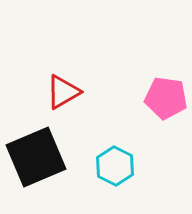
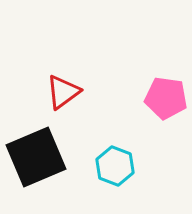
red triangle: rotated 6 degrees counterclockwise
cyan hexagon: rotated 6 degrees counterclockwise
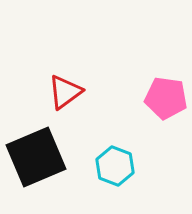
red triangle: moved 2 px right
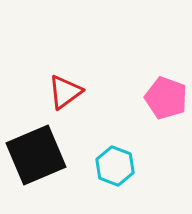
pink pentagon: rotated 12 degrees clockwise
black square: moved 2 px up
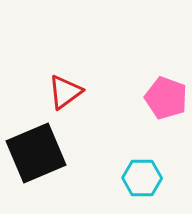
black square: moved 2 px up
cyan hexagon: moved 27 px right, 12 px down; rotated 21 degrees counterclockwise
